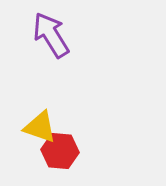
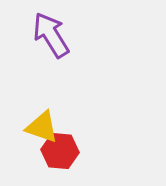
yellow triangle: moved 2 px right
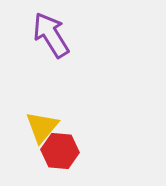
yellow triangle: rotated 51 degrees clockwise
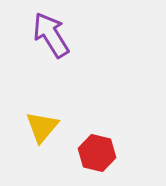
red hexagon: moved 37 px right, 2 px down; rotated 9 degrees clockwise
